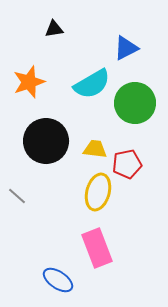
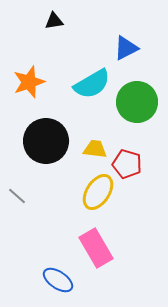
black triangle: moved 8 px up
green circle: moved 2 px right, 1 px up
red pentagon: rotated 28 degrees clockwise
yellow ellipse: rotated 18 degrees clockwise
pink rectangle: moved 1 px left; rotated 9 degrees counterclockwise
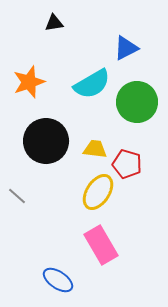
black triangle: moved 2 px down
pink rectangle: moved 5 px right, 3 px up
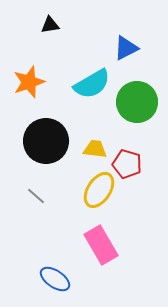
black triangle: moved 4 px left, 2 px down
yellow ellipse: moved 1 px right, 2 px up
gray line: moved 19 px right
blue ellipse: moved 3 px left, 1 px up
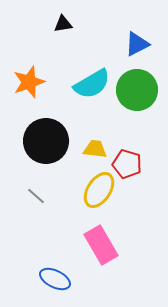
black triangle: moved 13 px right, 1 px up
blue triangle: moved 11 px right, 4 px up
green circle: moved 12 px up
blue ellipse: rotated 8 degrees counterclockwise
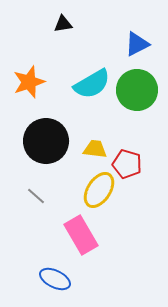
pink rectangle: moved 20 px left, 10 px up
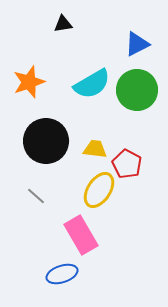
red pentagon: rotated 12 degrees clockwise
blue ellipse: moved 7 px right, 5 px up; rotated 44 degrees counterclockwise
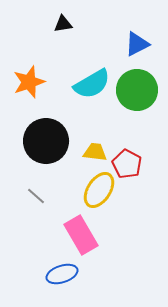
yellow trapezoid: moved 3 px down
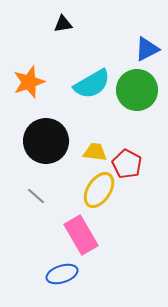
blue triangle: moved 10 px right, 5 px down
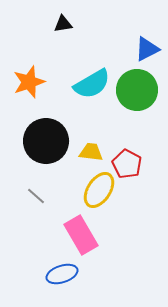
yellow trapezoid: moved 4 px left
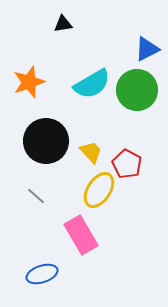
yellow trapezoid: rotated 40 degrees clockwise
blue ellipse: moved 20 px left
